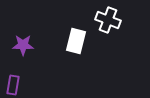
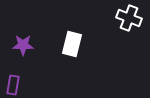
white cross: moved 21 px right, 2 px up
white rectangle: moved 4 px left, 3 px down
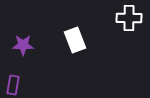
white cross: rotated 20 degrees counterclockwise
white rectangle: moved 3 px right, 4 px up; rotated 35 degrees counterclockwise
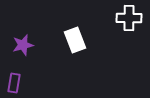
purple star: rotated 15 degrees counterclockwise
purple rectangle: moved 1 px right, 2 px up
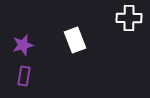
purple rectangle: moved 10 px right, 7 px up
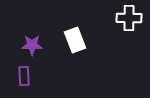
purple star: moved 9 px right; rotated 15 degrees clockwise
purple rectangle: rotated 12 degrees counterclockwise
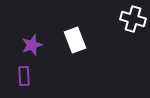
white cross: moved 4 px right, 1 px down; rotated 15 degrees clockwise
purple star: rotated 20 degrees counterclockwise
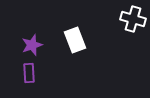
purple rectangle: moved 5 px right, 3 px up
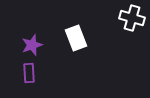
white cross: moved 1 px left, 1 px up
white rectangle: moved 1 px right, 2 px up
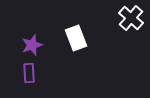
white cross: moved 1 px left; rotated 25 degrees clockwise
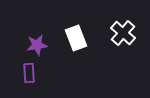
white cross: moved 8 px left, 15 px down
purple star: moved 5 px right; rotated 10 degrees clockwise
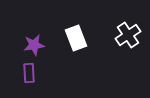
white cross: moved 5 px right, 2 px down; rotated 15 degrees clockwise
purple star: moved 3 px left
